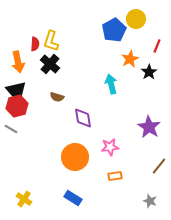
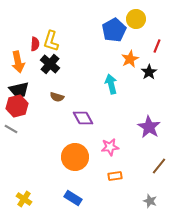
black trapezoid: moved 3 px right
purple diamond: rotated 20 degrees counterclockwise
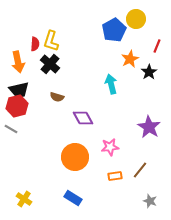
brown line: moved 19 px left, 4 px down
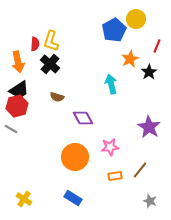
black trapezoid: rotated 20 degrees counterclockwise
